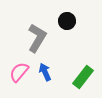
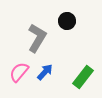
blue arrow: rotated 66 degrees clockwise
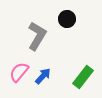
black circle: moved 2 px up
gray L-shape: moved 2 px up
blue arrow: moved 2 px left, 4 px down
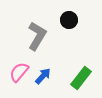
black circle: moved 2 px right, 1 px down
green rectangle: moved 2 px left, 1 px down
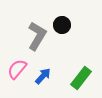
black circle: moved 7 px left, 5 px down
pink semicircle: moved 2 px left, 3 px up
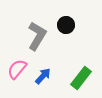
black circle: moved 4 px right
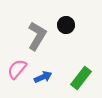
blue arrow: moved 1 px down; rotated 24 degrees clockwise
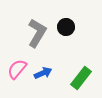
black circle: moved 2 px down
gray L-shape: moved 3 px up
blue arrow: moved 4 px up
